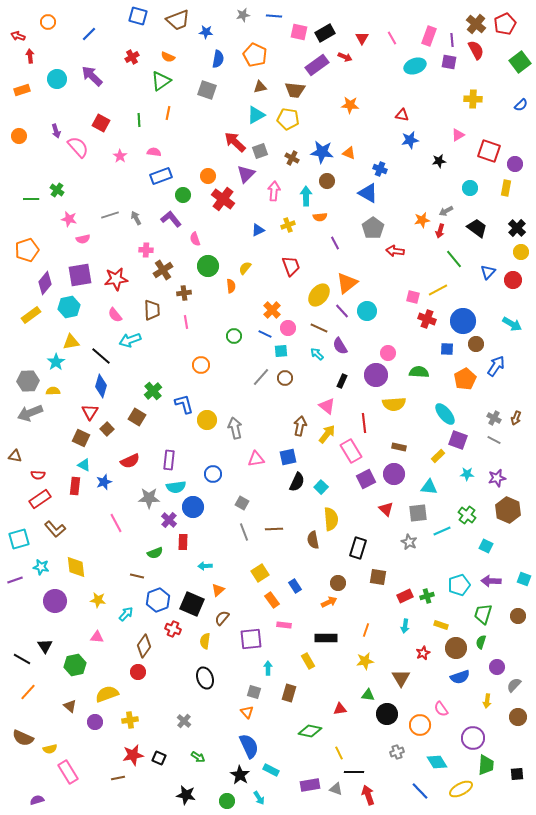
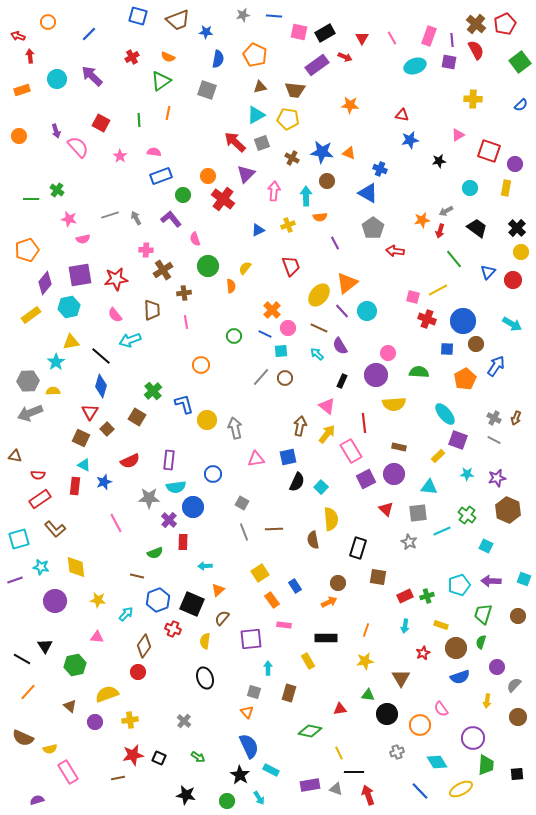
gray square at (260, 151): moved 2 px right, 8 px up
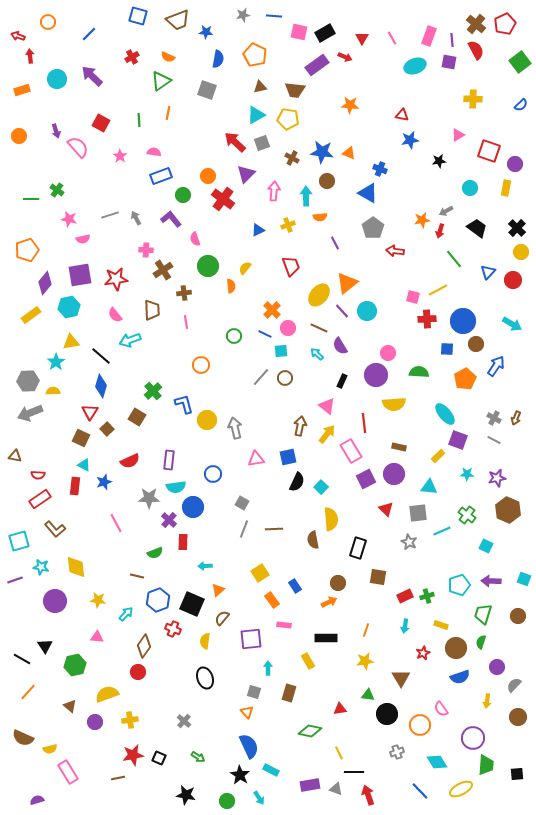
red cross at (427, 319): rotated 24 degrees counterclockwise
gray line at (244, 532): moved 3 px up; rotated 42 degrees clockwise
cyan square at (19, 539): moved 2 px down
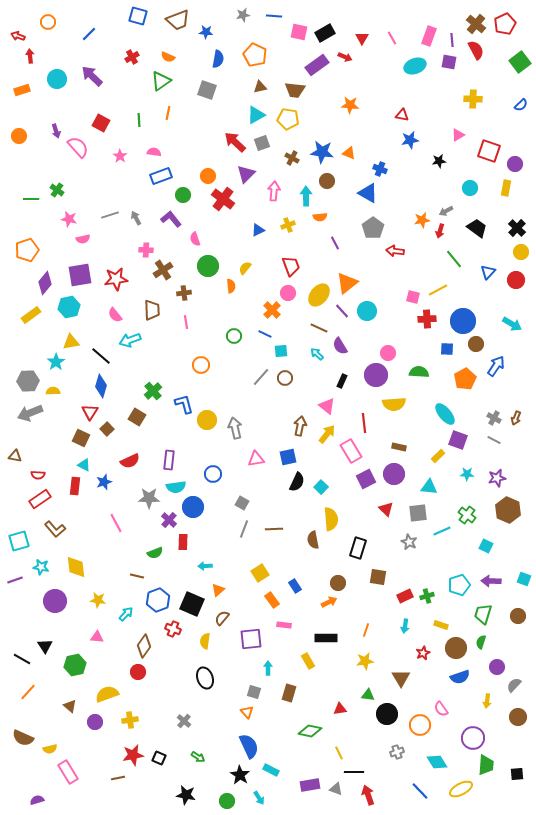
red circle at (513, 280): moved 3 px right
pink circle at (288, 328): moved 35 px up
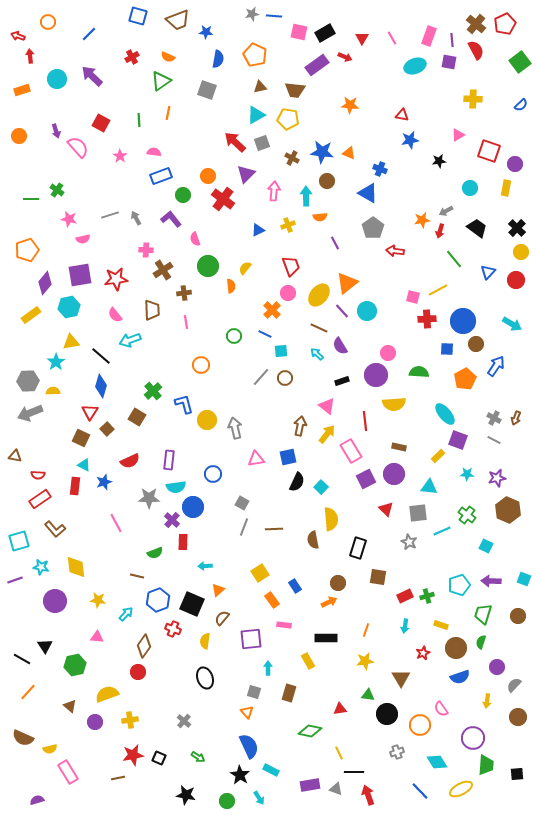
gray star at (243, 15): moved 9 px right, 1 px up
black rectangle at (342, 381): rotated 48 degrees clockwise
red line at (364, 423): moved 1 px right, 2 px up
purple cross at (169, 520): moved 3 px right
gray line at (244, 529): moved 2 px up
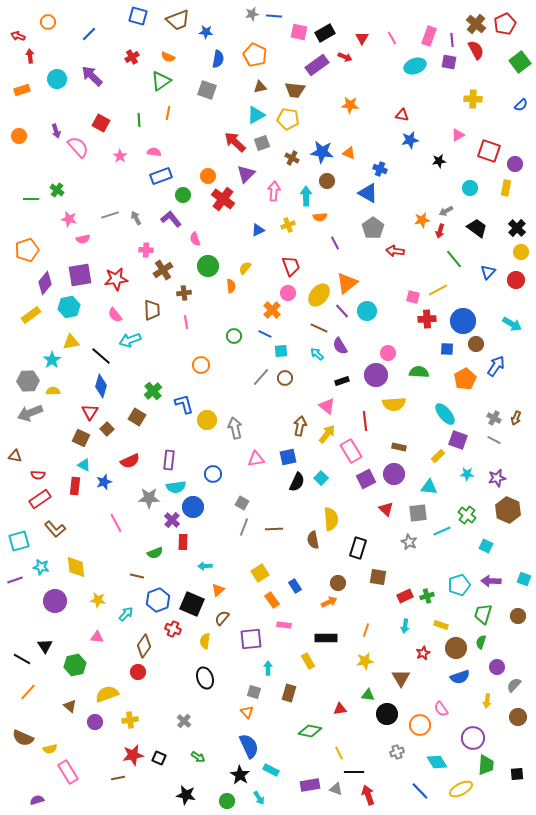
cyan star at (56, 362): moved 4 px left, 2 px up
cyan square at (321, 487): moved 9 px up
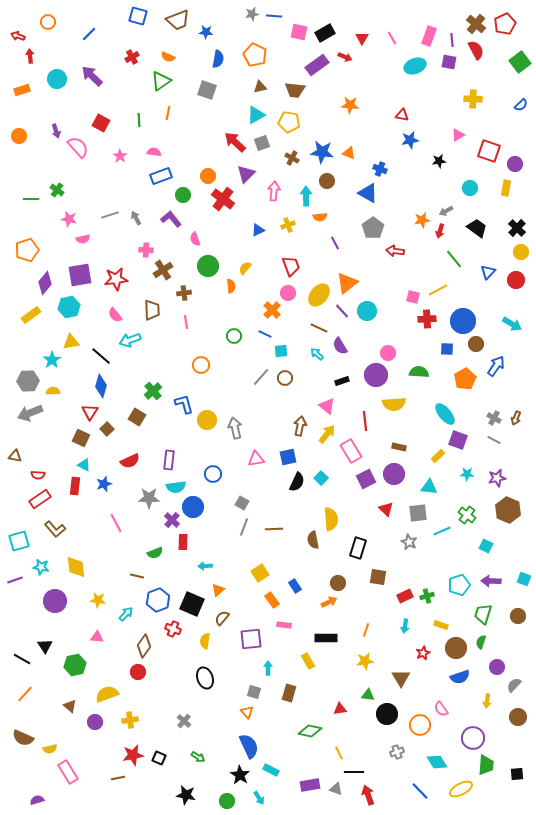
yellow pentagon at (288, 119): moved 1 px right, 3 px down
blue star at (104, 482): moved 2 px down
orange line at (28, 692): moved 3 px left, 2 px down
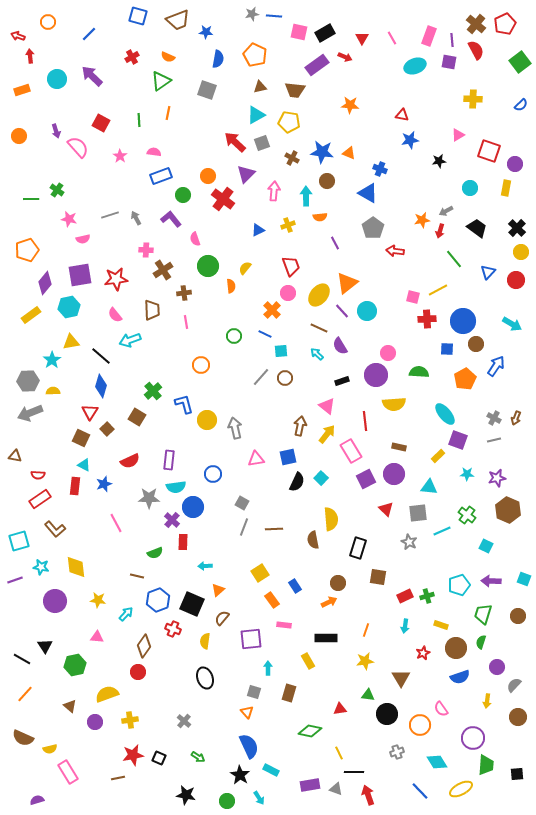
gray line at (494, 440): rotated 40 degrees counterclockwise
